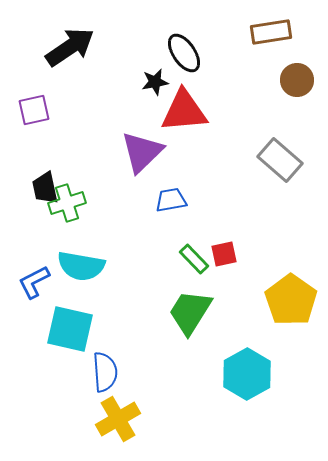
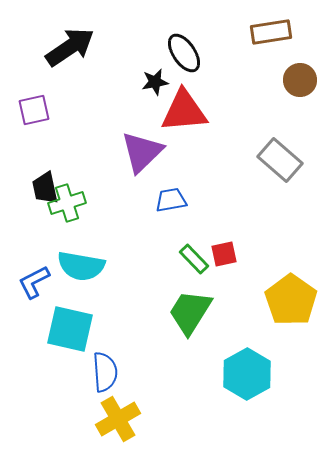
brown circle: moved 3 px right
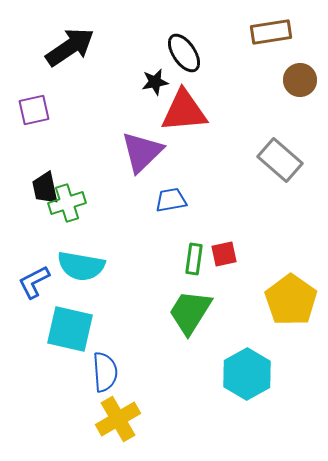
green rectangle: rotated 52 degrees clockwise
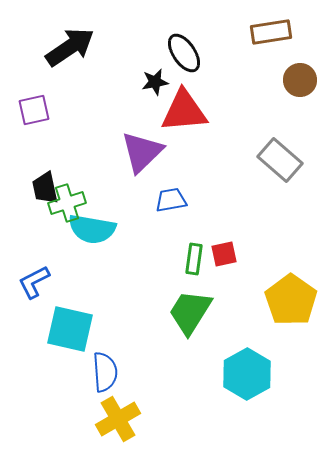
cyan semicircle: moved 11 px right, 37 px up
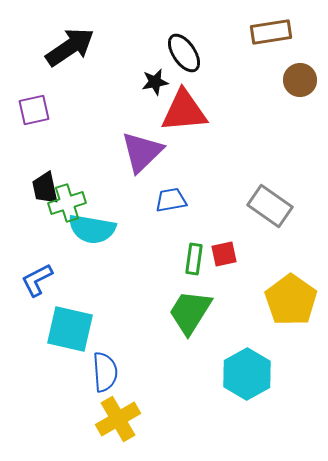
gray rectangle: moved 10 px left, 46 px down; rotated 6 degrees counterclockwise
blue L-shape: moved 3 px right, 2 px up
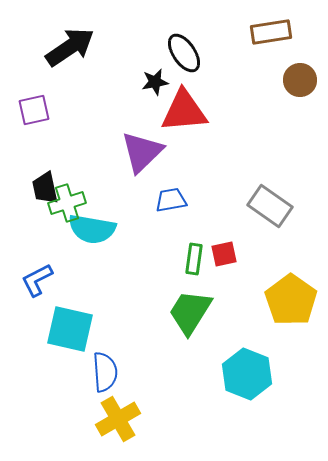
cyan hexagon: rotated 9 degrees counterclockwise
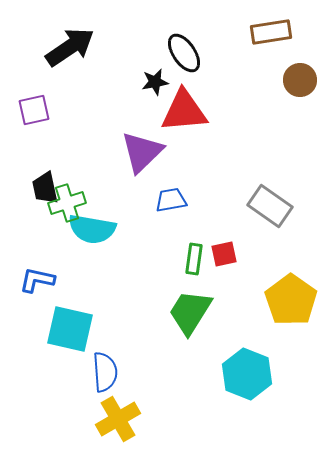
blue L-shape: rotated 39 degrees clockwise
